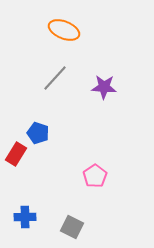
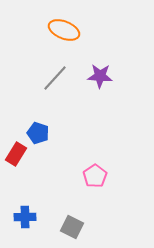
purple star: moved 4 px left, 11 px up
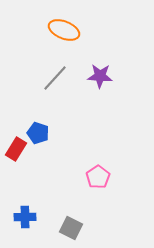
red rectangle: moved 5 px up
pink pentagon: moved 3 px right, 1 px down
gray square: moved 1 px left, 1 px down
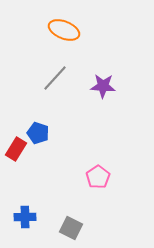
purple star: moved 3 px right, 10 px down
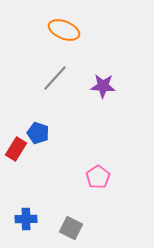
blue cross: moved 1 px right, 2 px down
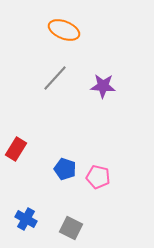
blue pentagon: moved 27 px right, 36 px down
pink pentagon: rotated 25 degrees counterclockwise
blue cross: rotated 30 degrees clockwise
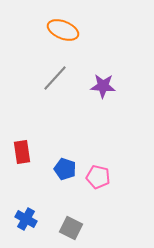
orange ellipse: moved 1 px left
red rectangle: moved 6 px right, 3 px down; rotated 40 degrees counterclockwise
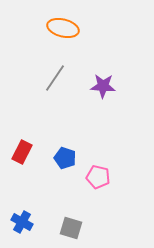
orange ellipse: moved 2 px up; rotated 8 degrees counterclockwise
gray line: rotated 8 degrees counterclockwise
red rectangle: rotated 35 degrees clockwise
blue pentagon: moved 11 px up
blue cross: moved 4 px left, 3 px down
gray square: rotated 10 degrees counterclockwise
